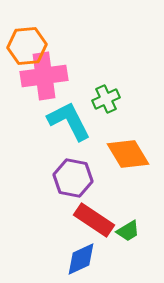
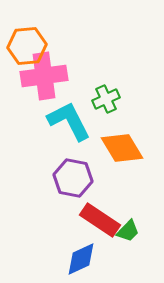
orange diamond: moved 6 px left, 6 px up
red rectangle: moved 6 px right
green trapezoid: rotated 15 degrees counterclockwise
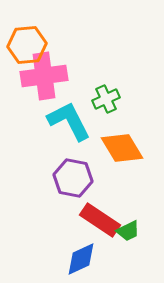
orange hexagon: moved 1 px up
green trapezoid: rotated 20 degrees clockwise
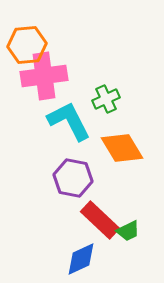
red rectangle: rotated 9 degrees clockwise
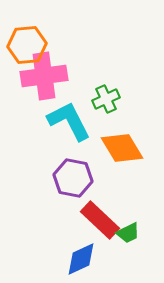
green trapezoid: moved 2 px down
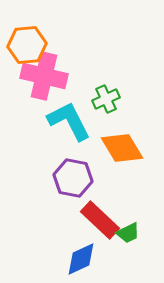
pink cross: rotated 21 degrees clockwise
